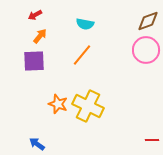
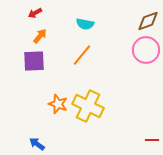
red arrow: moved 2 px up
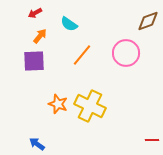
cyan semicircle: moved 16 px left; rotated 24 degrees clockwise
pink circle: moved 20 px left, 3 px down
yellow cross: moved 2 px right
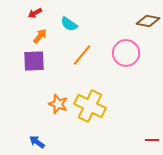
brown diamond: rotated 30 degrees clockwise
blue arrow: moved 2 px up
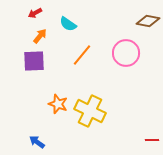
cyan semicircle: moved 1 px left
yellow cross: moved 5 px down
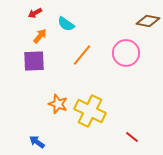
cyan semicircle: moved 2 px left
red line: moved 20 px left, 3 px up; rotated 40 degrees clockwise
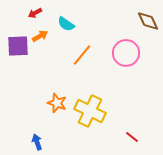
brown diamond: rotated 55 degrees clockwise
orange arrow: rotated 21 degrees clockwise
purple square: moved 16 px left, 15 px up
orange star: moved 1 px left, 1 px up
blue arrow: rotated 35 degrees clockwise
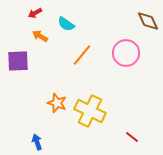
orange arrow: rotated 119 degrees counterclockwise
purple square: moved 15 px down
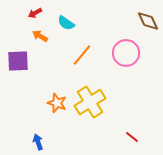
cyan semicircle: moved 1 px up
yellow cross: moved 9 px up; rotated 32 degrees clockwise
blue arrow: moved 1 px right
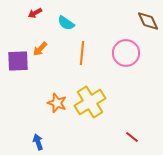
orange arrow: moved 13 px down; rotated 77 degrees counterclockwise
orange line: moved 2 px up; rotated 35 degrees counterclockwise
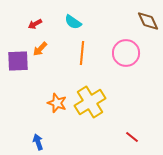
red arrow: moved 11 px down
cyan semicircle: moved 7 px right, 1 px up
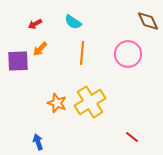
pink circle: moved 2 px right, 1 px down
